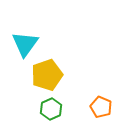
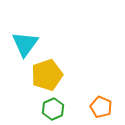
green hexagon: moved 2 px right
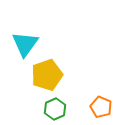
green hexagon: moved 2 px right
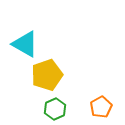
cyan triangle: rotated 36 degrees counterclockwise
orange pentagon: rotated 20 degrees clockwise
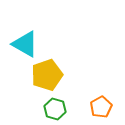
green hexagon: rotated 20 degrees counterclockwise
